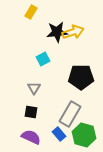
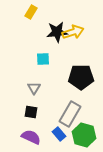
cyan square: rotated 24 degrees clockwise
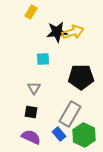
green hexagon: rotated 10 degrees clockwise
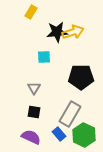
cyan square: moved 1 px right, 2 px up
black square: moved 3 px right
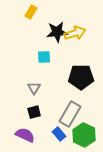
yellow arrow: moved 2 px right, 1 px down
black square: rotated 24 degrees counterclockwise
purple semicircle: moved 6 px left, 2 px up
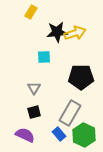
gray rectangle: moved 1 px up
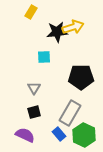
yellow arrow: moved 2 px left, 6 px up
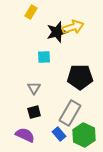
black star: rotated 10 degrees counterclockwise
black pentagon: moved 1 px left
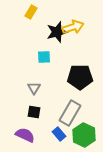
black square: rotated 24 degrees clockwise
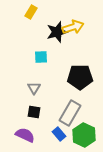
cyan square: moved 3 px left
